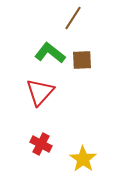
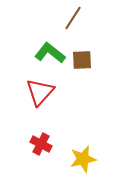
yellow star: rotated 24 degrees clockwise
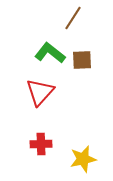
red cross: rotated 30 degrees counterclockwise
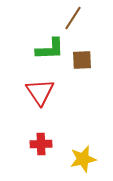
green L-shape: moved 4 px up; rotated 140 degrees clockwise
red triangle: rotated 16 degrees counterclockwise
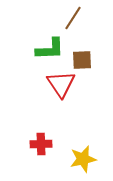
red triangle: moved 21 px right, 8 px up
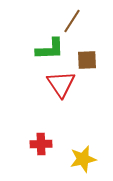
brown line: moved 1 px left, 3 px down
brown square: moved 5 px right
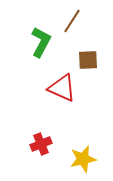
green L-shape: moved 9 px left, 7 px up; rotated 60 degrees counterclockwise
brown square: moved 1 px right
red triangle: moved 1 px right, 4 px down; rotated 32 degrees counterclockwise
red cross: rotated 20 degrees counterclockwise
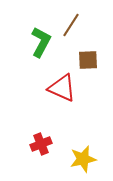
brown line: moved 1 px left, 4 px down
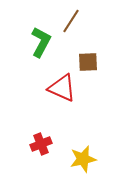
brown line: moved 4 px up
brown square: moved 2 px down
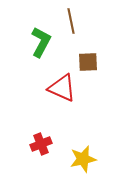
brown line: rotated 45 degrees counterclockwise
